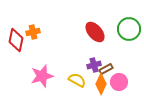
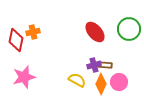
brown rectangle: moved 1 px left, 4 px up; rotated 32 degrees clockwise
pink star: moved 18 px left, 1 px down
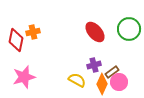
brown rectangle: moved 7 px right, 7 px down; rotated 40 degrees counterclockwise
orange diamond: moved 1 px right
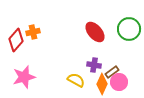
red diamond: rotated 30 degrees clockwise
purple cross: rotated 24 degrees clockwise
yellow semicircle: moved 1 px left
